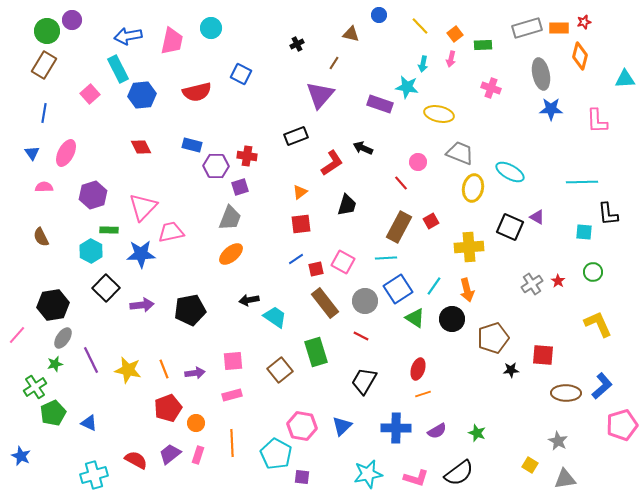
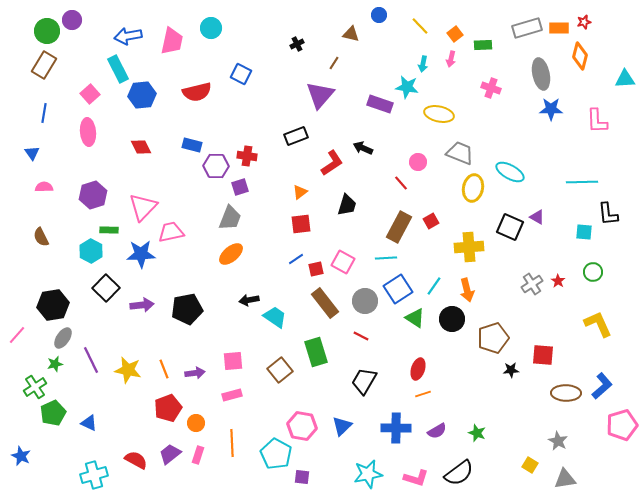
pink ellipse at (66, 153): moved 22 px right, 21 px up; rotated 32 degrees counterclockwise
black pentagon at (190, 310): moved 3 px left, 1 px up
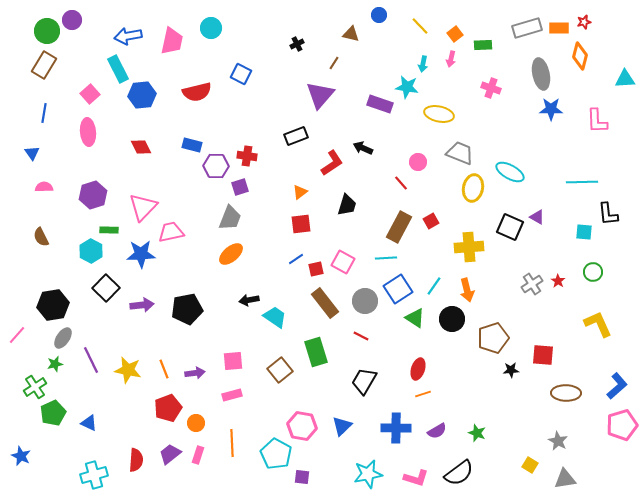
blue L-shape at (602, 386): moved 15 px right
red semicircle at (136, 460): rotated 65 degrees clockwise
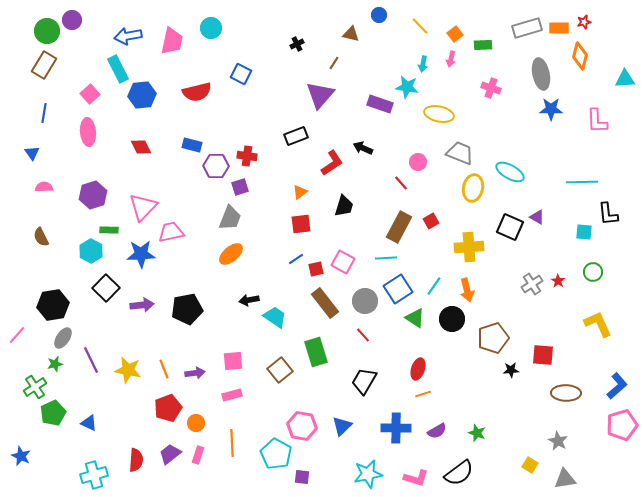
black trapezoid at (347, 205): moved 3 px left, 1 px down
red line at (361, 336): moved 2 px right, 1 px up; rotated 21 degrees clockwise
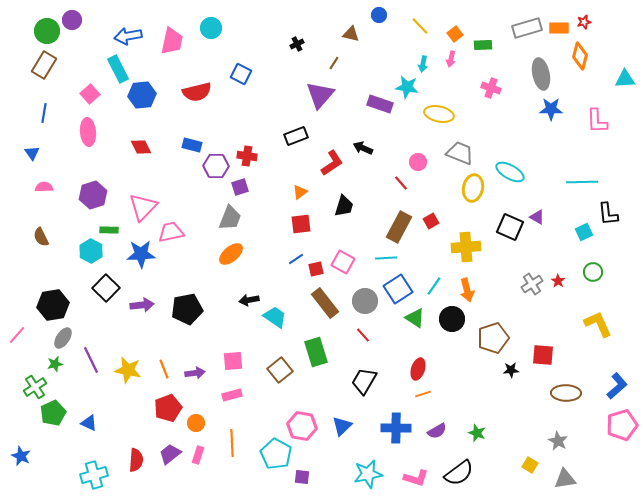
cyan square at (584, 232): rotated 30 degrees counterclockwise
yellow cross at (469, 247): moved 3 px left
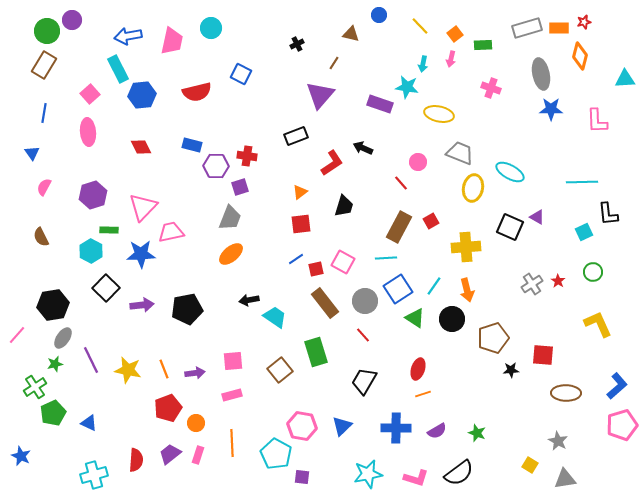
pink semicircle at (44, 187): rotated 60 degrees counterclockwise
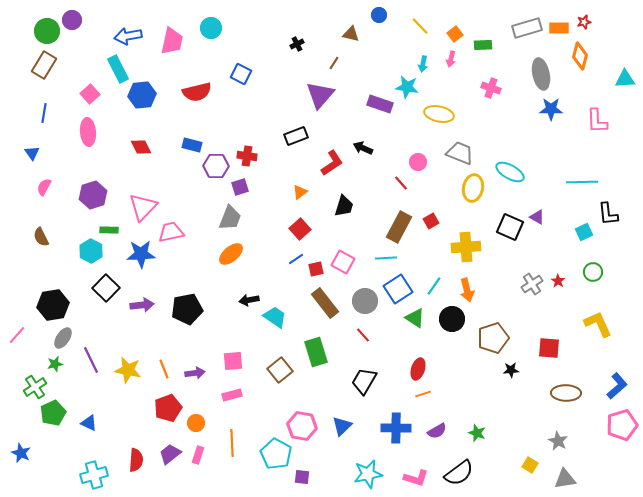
red square at (301, 224): moved 1 px left, 5 px down; rotated 35 degrees counterclockwise
red square at (543, 355): moved 6 px right, 7 px up
blue star at (21, 456): moved 3 px up
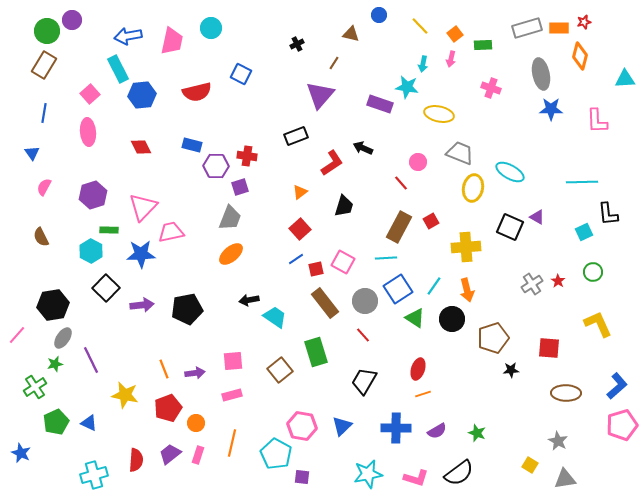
yellow star at (128, 370): moved 3 px left, 25 px down
green pentagon at (53, 413): moved 3 px right, 9 px down
orange line at (232, 443): rotated 16 degrees clockwise
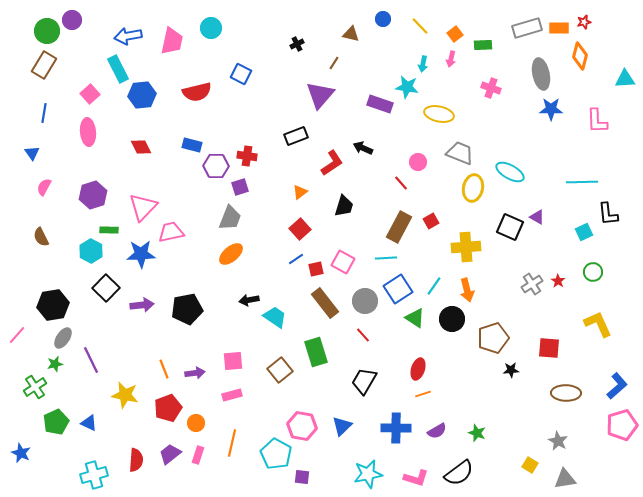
blue circle at (379, 15): moved 4 px right, 4 px down
